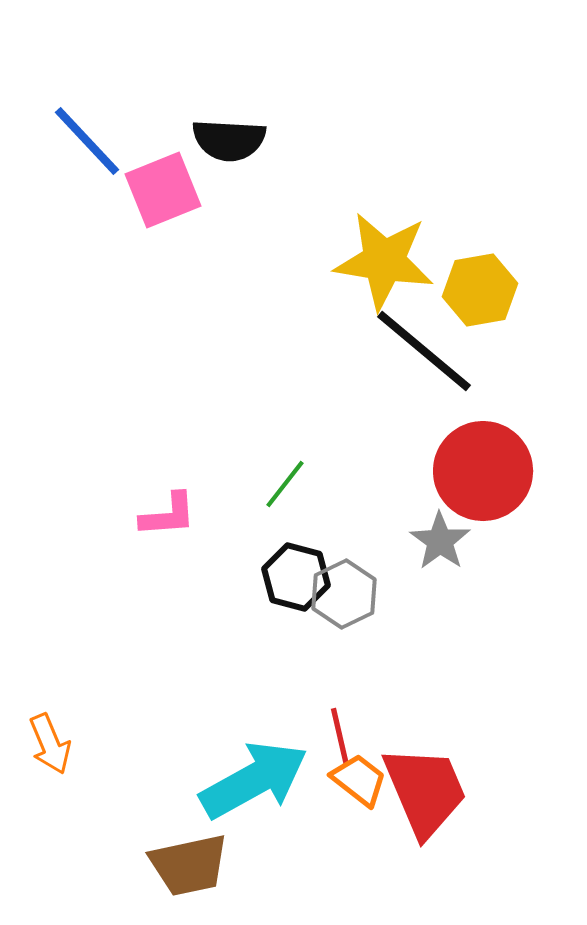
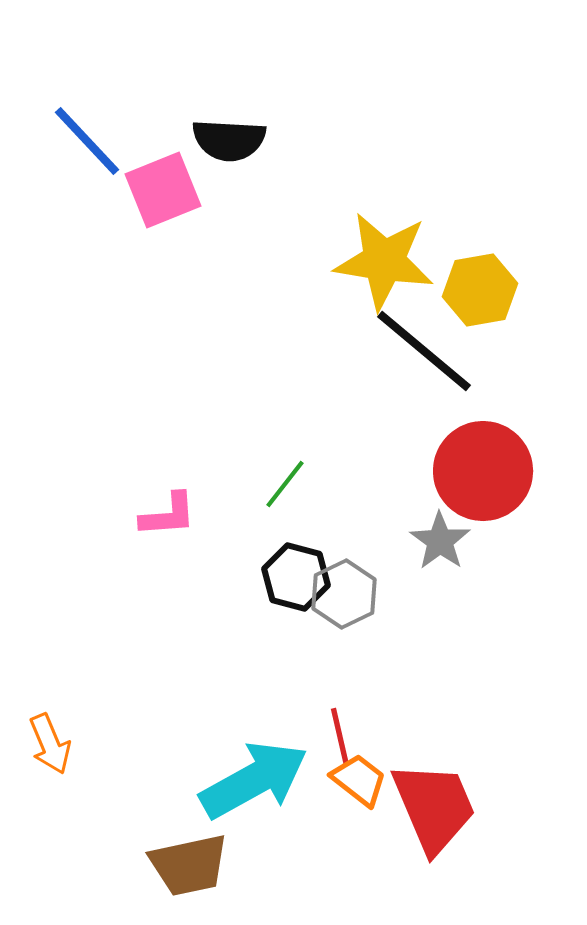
red trapezoid: moved 9 px right, 16 px down
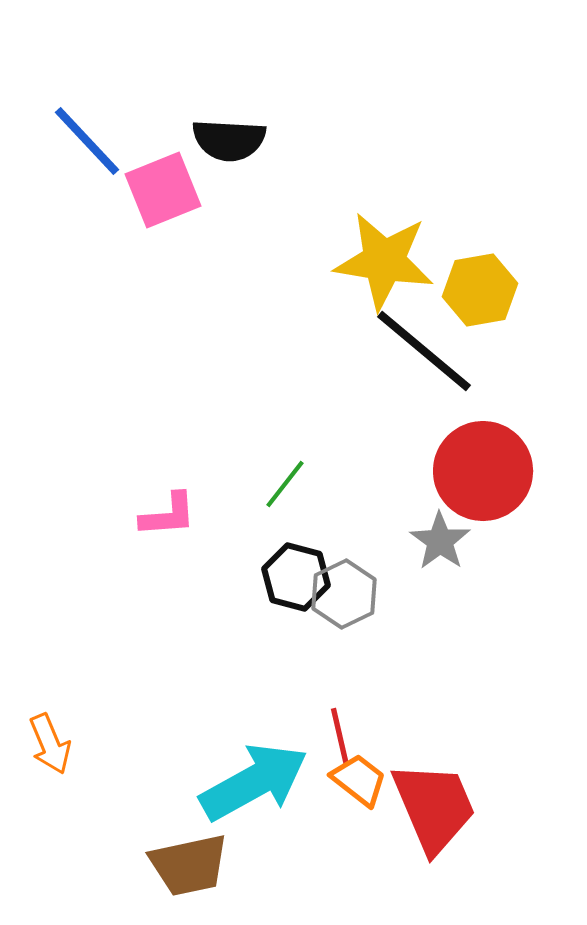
cyan arrow: moved 2 px down
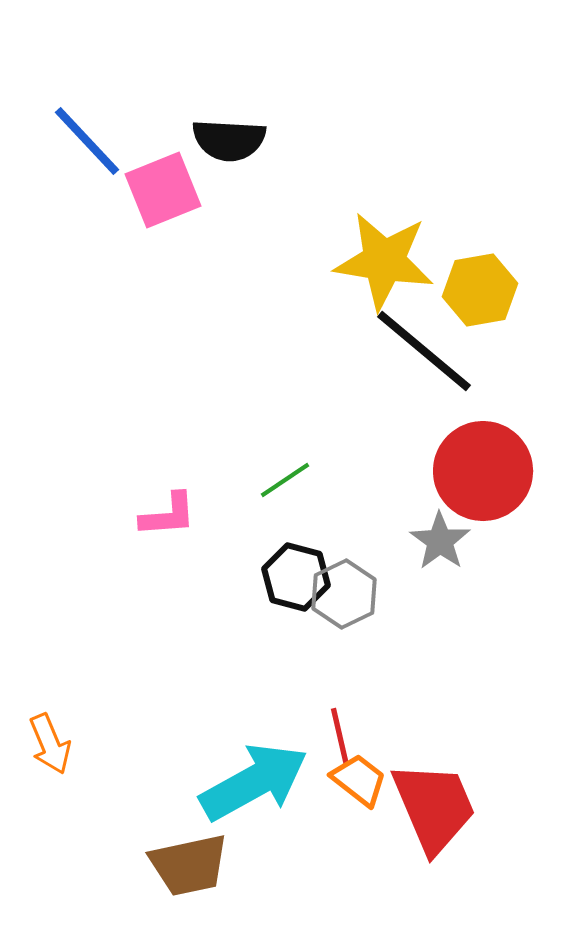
green line: moved 4 px up; rotated 18 degrees clockwise
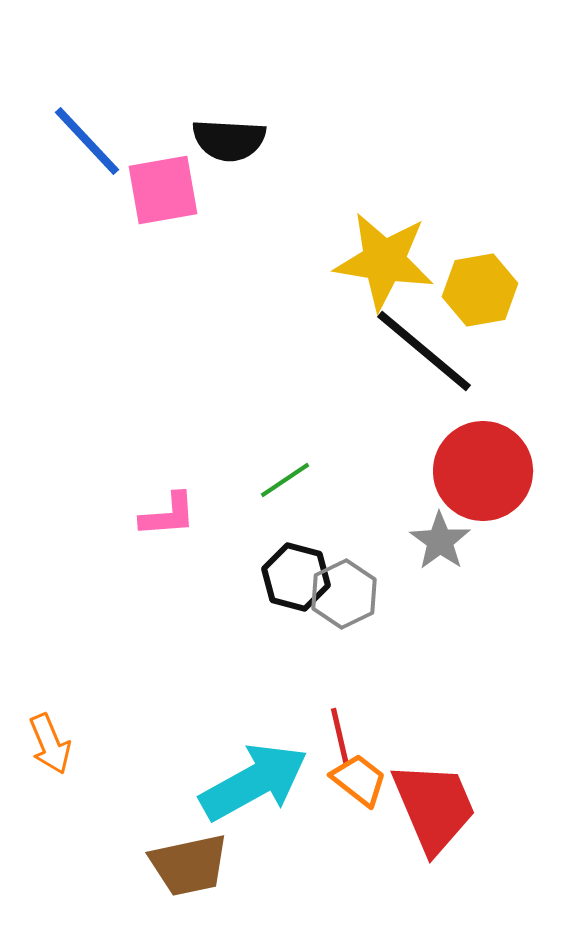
pink square: rotated 12 degrees clockwise
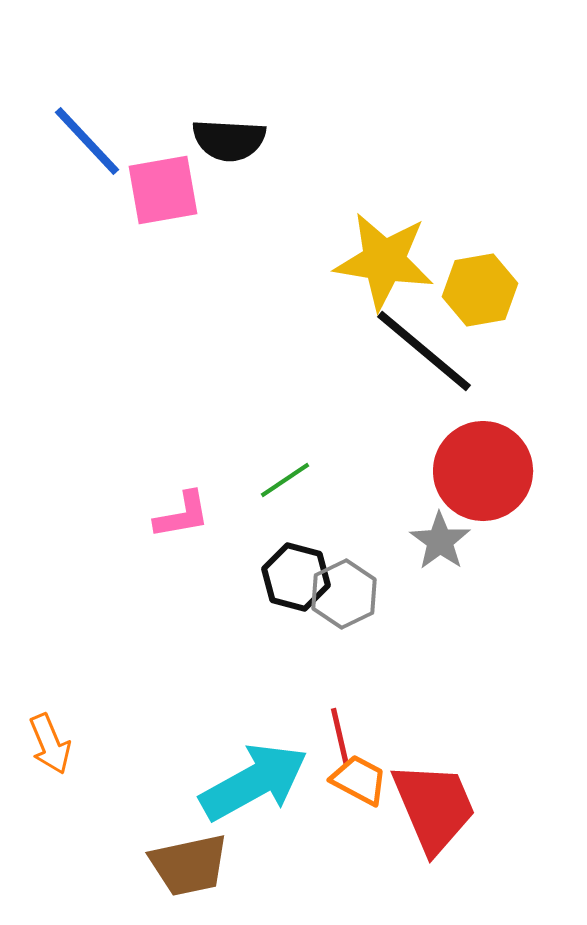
pink L-shape: moved 14 px right; rotated 6 degrees counterclockwise
orange trapezoid: rotated 10 degrees counterclockwise
